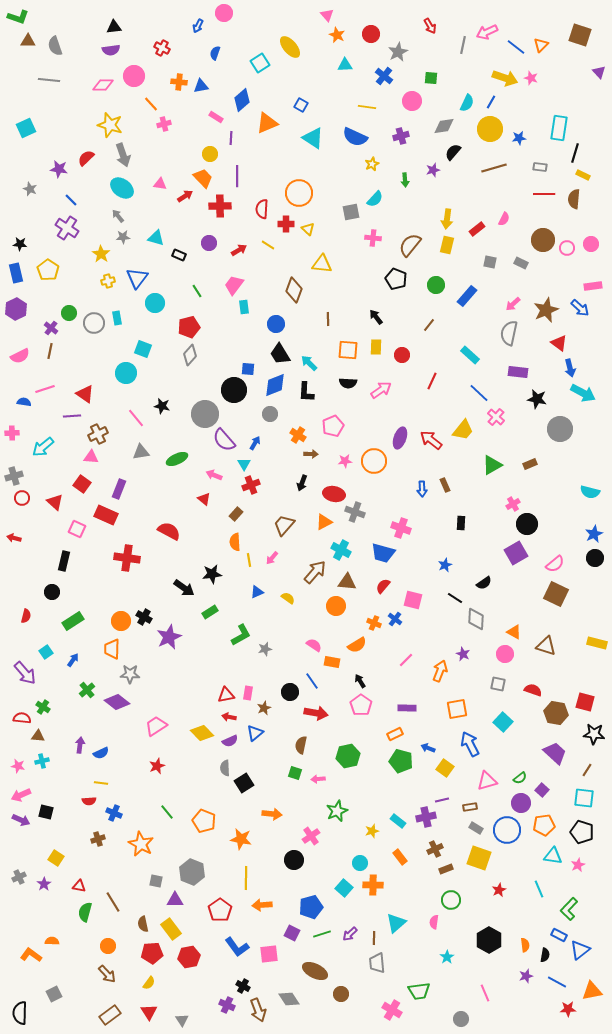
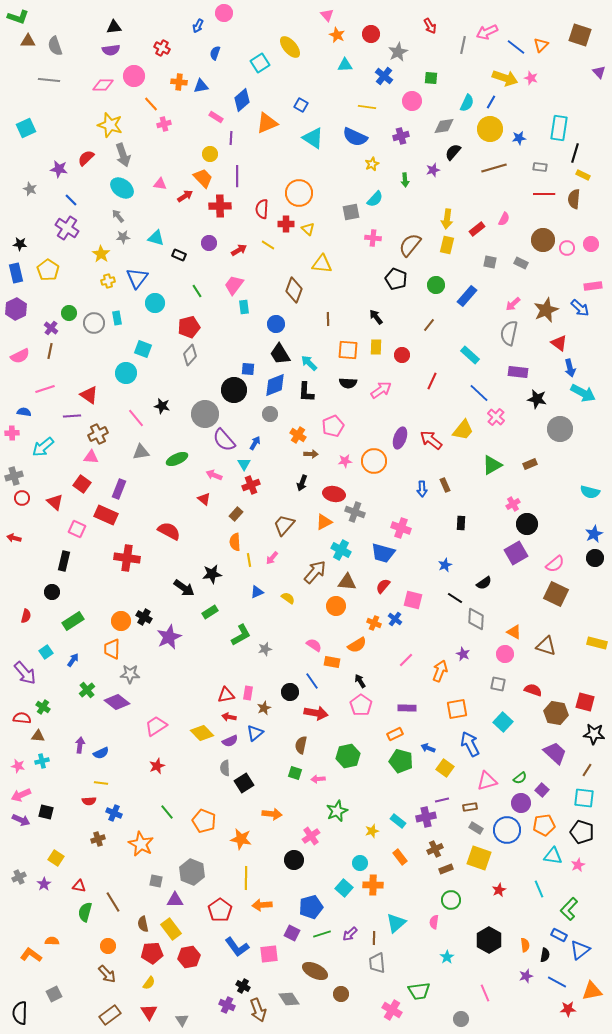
red triangle at (85, 394): moved 4 px right, 1 px down
blue semicircle at (24, 402): moved 10 px down
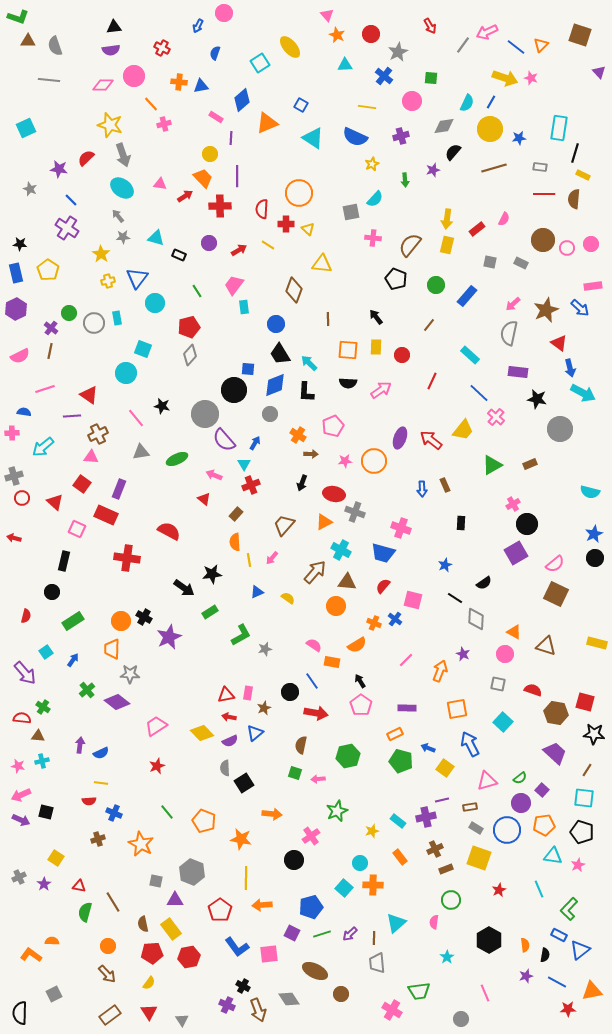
gray line at (463, 45): rotated 24 degrees clockwise
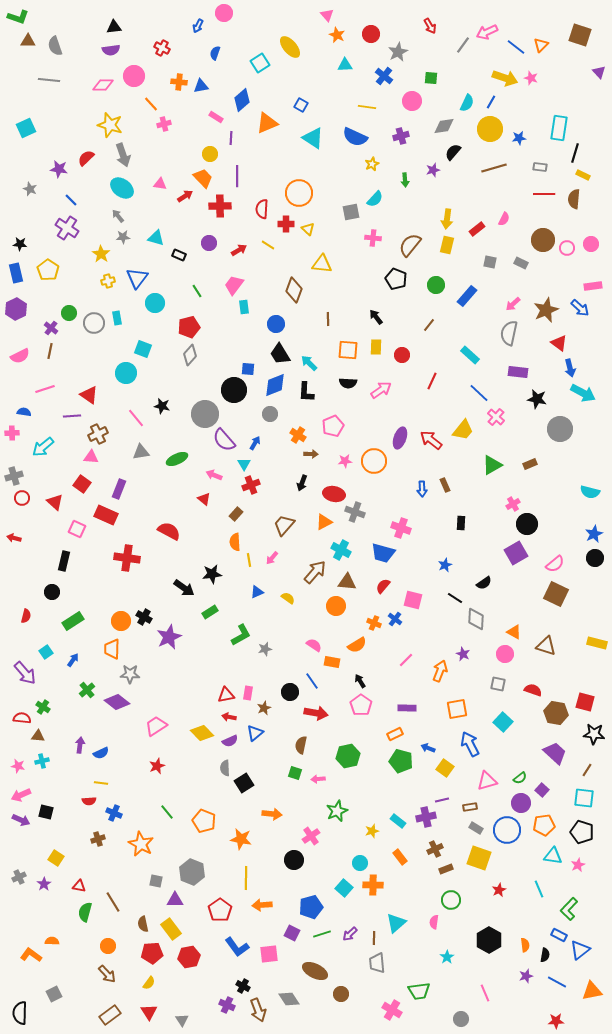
red star at (568, 1009): moved 12 px left, 12 px down
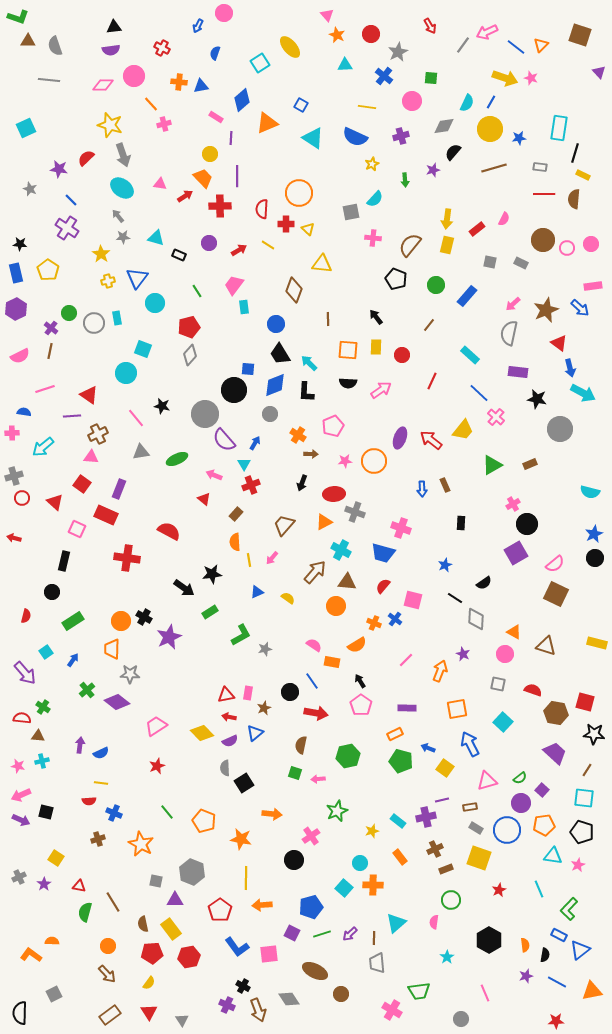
red ellipse at (334, 494): rotated 15 degrees counterclockwise
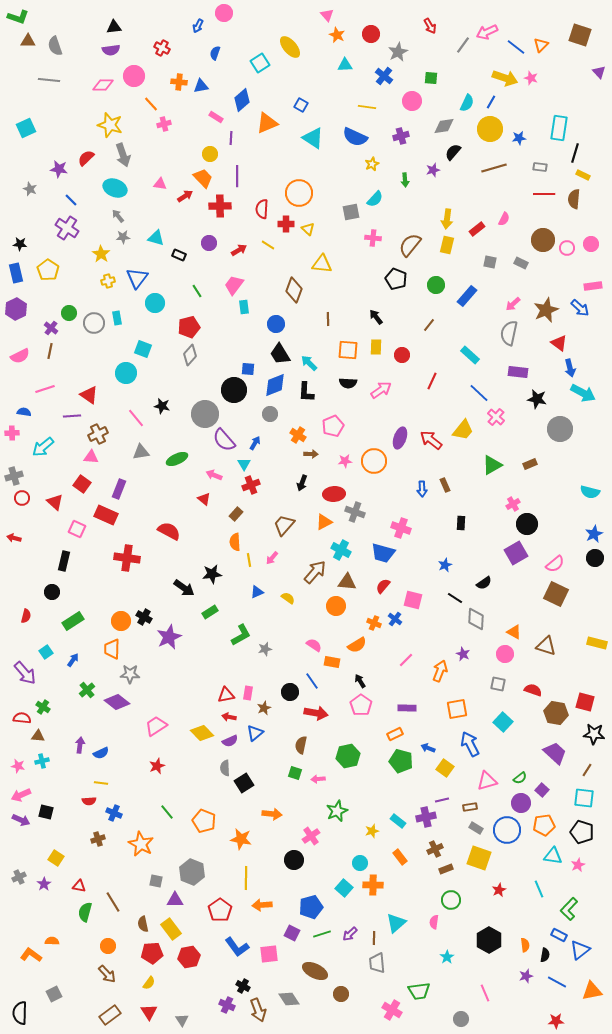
cyan ellipse at (122, 188): moved 7 px left; rotated 15 degrees counterclockwise
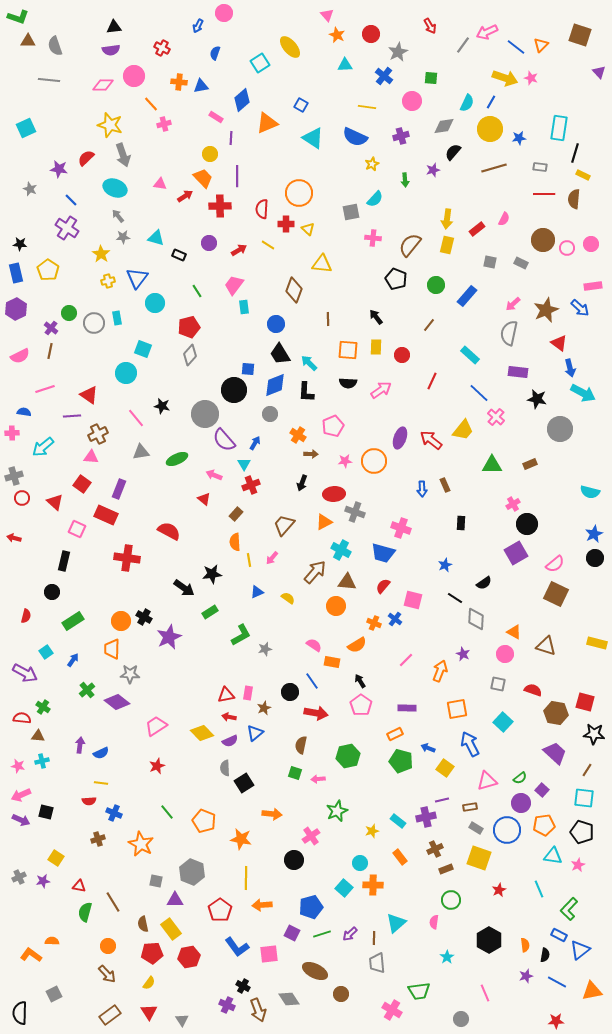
green triangle at (492, 465): rotated 30 degrees clockwise
purple arrow at (25, 673): rotated 20 degrees counterclockwise
purple star at (44, 884): moved 1 px left, 3 px up; rotated 24 degrees clockwise
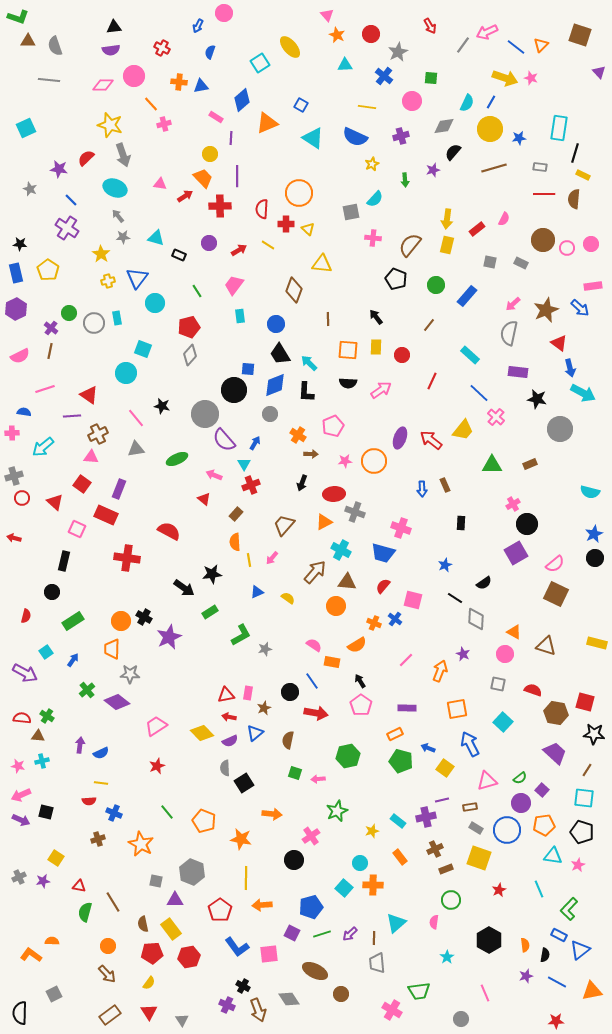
blue semicircle at (215, 53): moved 5 px left, 1 px up
cyan rectangle at (244, 307): moved 4 px left, 9 px down
gray triangle at (141, 452): moved 5 px left, 3 px up
green cross at (43, 707): moved 4 px right, 9 px down
brown semicircle at (301, 745): moved 13 px left, 5 px up
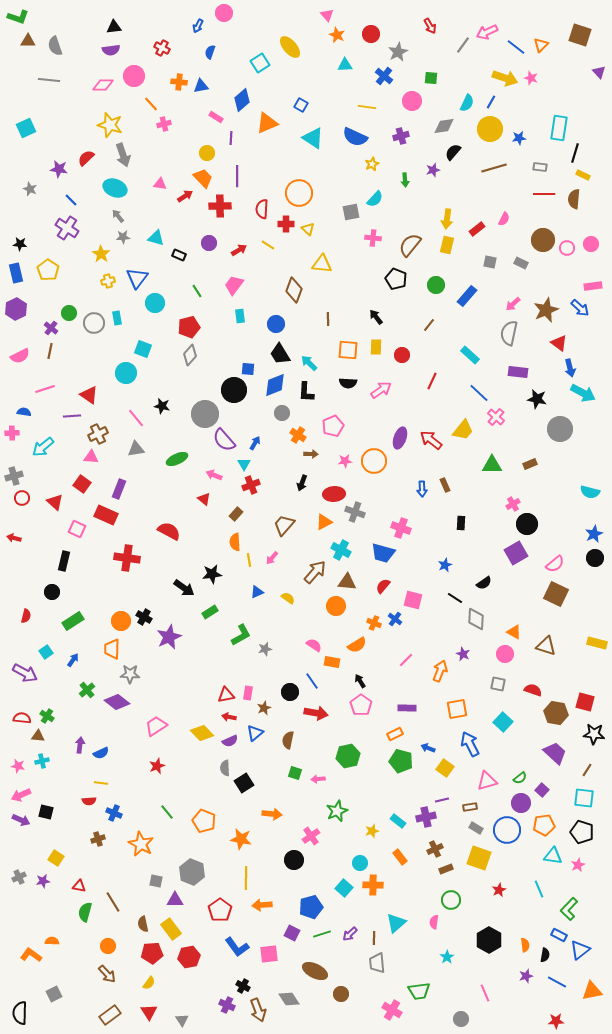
yellow circle at (210, 154): moved 3 px left, 1 px up
gray circle at (270, 414): moved 12 px right, 1 px up
